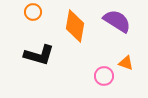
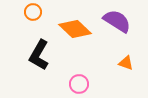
orange diamond: moved 3 px down; rotated 56 degrees counterclockwise
black L-shape: rotated 104 degrees clockwise
pink circle: moved 25 px left, 8 px down
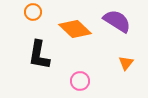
black L-shape: rotated 20 degrees counterclockwise
orange triangle: rotated 49 degrees clockwise
pink circle: moved 1 px right, 3 px up
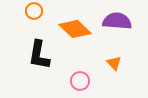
orange circle: moved 1 px right, 1 px up
purple semicircle: rotated 28 degrees counterclockwise
orange triangle: moved 12 px left; rotated 21 degrees counterclockwise
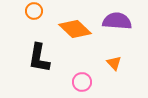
black L-shape: moved 3 px down
pink circle: moved 2 px right, 1 px down
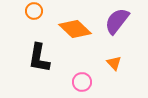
purple semicircle: rotated 56 degrees counterclockwise
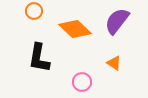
orange triangle: rotated 14 degrees counterclockwise
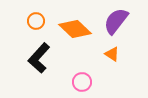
orange circle: moved 2 px right, 10 px down
purple semicircle: moved 1 px left
black L-shape: rotated 32 degrees clockwise
orange triangle: moved 2 px left, 9 px up
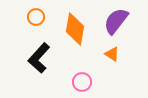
orange circle: moved 4 px up
orange diamond: rotated 56 degrees clockwise
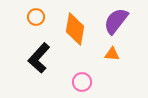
orange triangle: rotated 28 degrees counterclockwise
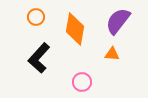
purple semicircle: moved 2 px right
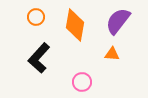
orange diamond: moved 4 px up
